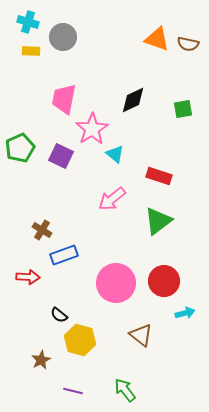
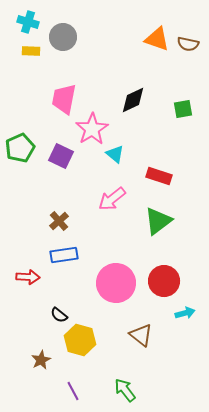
brown cross: moved 17 px right, 9 px up; rotated 18 degrees clockwise
blue rectangle: rotated 12 degrees clockwise
purple line: rotated 48 degrees clockwise
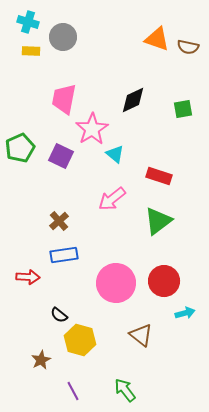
brown semicircle: moved 3 px down
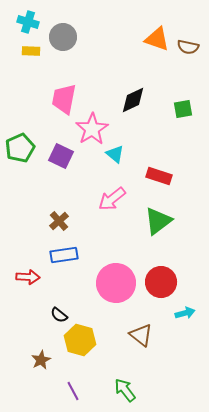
red circle: moved 3 px left, 1 px down
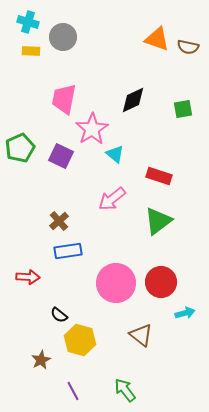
blue rectangle: moved 4 px right, 4 px up
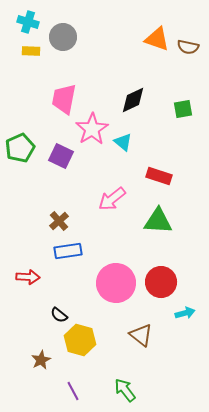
cyan triangle: moved 8 px right, 12 px up
green triangle: rotated 40 degrees clockwise
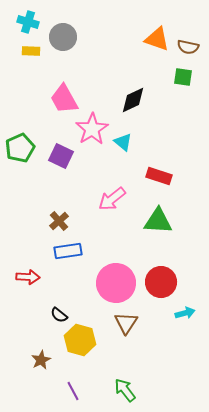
pink trapezoid: rotated 40 degrees counterclockwise
green square: moved 32 px up; rotated 18 degrees clockwise
brown triangle: moved 15 px left, 12 px up; rotated 25 degrees clockwise
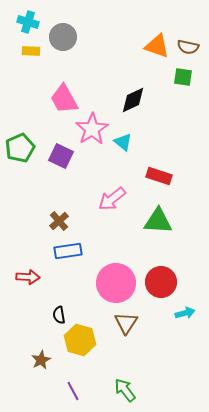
orange triangle: moved 7 px down
black semicircle: rotated 42 degrees clockwise
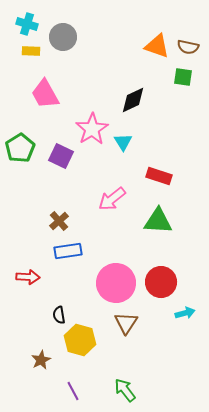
cyan cross: moved 1 px left, 2 px down
pink trapezoid: moved 19 px left, 5 px up
cyan triangle: rotated 18 degrees clockwise
green pentagon: rotated 8 degrees counterclockwise
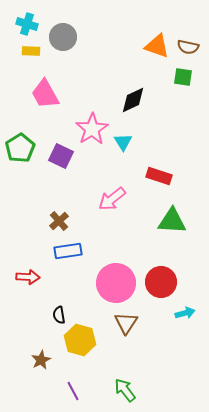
green triangle: moved 14 px right
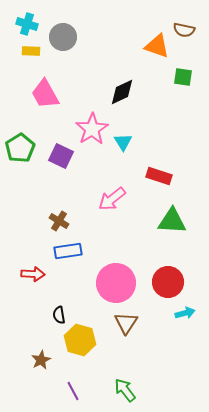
brown semicircle: moved 4 px left, 17 px up
black diamond: moved 11 px left, 8 px up
brown cross: rotated 18 degrees counterclockwise
red arrow: moved 5 px right, 3 px up
red circle: moved 7 px right
